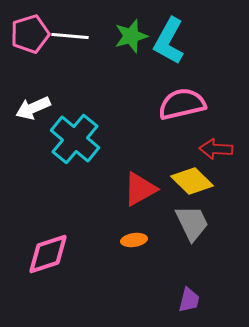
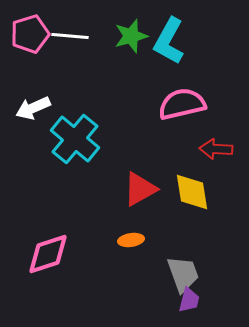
yellow diamond: moved 11 px down; rotated 36 degrees clockwise
gray trapezoid: moved 9 px left, 51 px down; rotated 6 degrees clockwise
orange ellipse: moved 3 px left
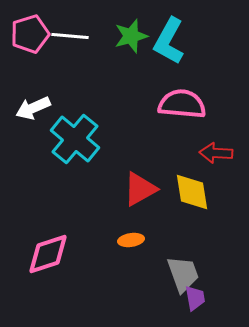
pink semicircle: rotated 18 degrees clockwise
red arrow: moved 4 px down
purple trapezoid: moved 6 px right, 2 px up; rotated 24 degrees counterclockwise
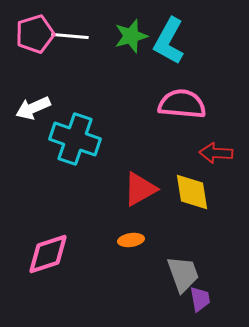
pink pentagon: moved 5 px right
cyan cross: rotated 21 degrees counterclockwise
purple trapezoid: moved 5 px right, 1 px down
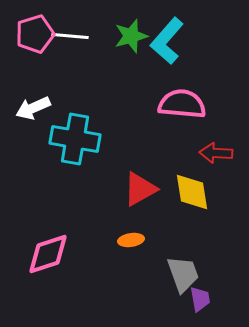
cyan L-shape: moved 2 px left; rotated 12 degrees clockwise
cyan cross: rotated 9 degrees counterclockwise
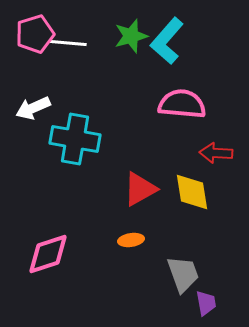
white line: moved 2 px left, 7 px down
purple trapezoid: moved 6 px right, 4 px down
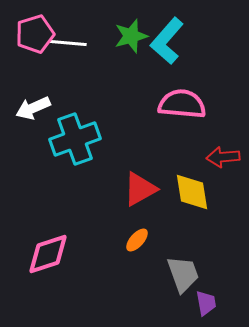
cyan cross: rotated 30 degrees counterclockwise
red arrow: moved 7 px right, 4 px down; rotated 8 degrees counterclockwise
orange ellipse: moved 6 px right; rotated 40 degrees counterclockwise
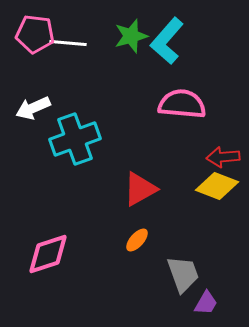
pink pentagon: rotated 24 degrees clockwise
yellow diamond: moved 25 px right, 6 px up; rotated 60 degrees counterclockwise
purple trapezoid: rotated 40 degrees clockwise
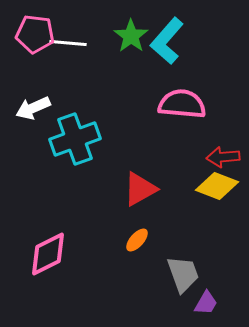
green star: rotated 20 degrees counterclockwise
pink diamond: rotated 9 degrees counterclockwise
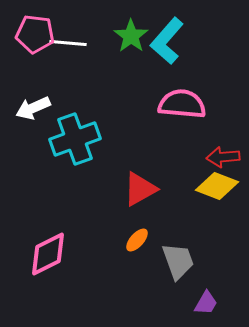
gray trapezoid: moved 5 px left, 13 px up
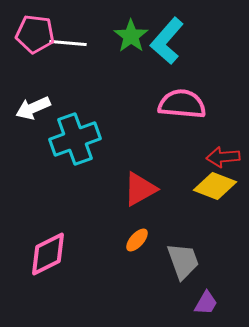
yellow diamond: moved 2 px left
gray trapezoid: moved 5 px right
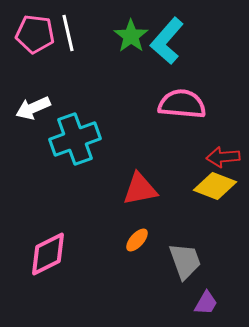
white line: moved 10 px up; rotated 72 degrees clockwise
red triangle: rotated 18 degrees clockwise
gray trapezoid: moved 2 px right
